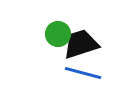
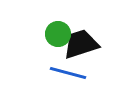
blue line: moved 15 px left
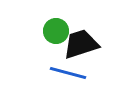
green circle: moved 2 px left, 3 px up
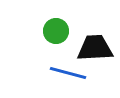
black trapezoid: moved 14 px right, 4 px down; rotated 15 degrees clockwise
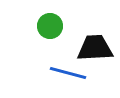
green circle: moved 6 px left, 5 px up
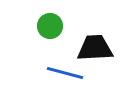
blue line: moved 3 px left
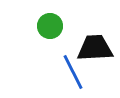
blue line: moved 8 px right, 1 px up; rotated 48 degrees clockwise
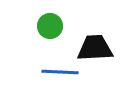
blue line: moved 13 px left; rotated 60 degrees counterclockwise
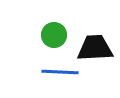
green circle: moved 4 px right, 9 px down
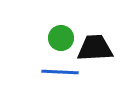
green circle: moved 7 px right, 3 px down
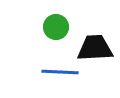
green circle: moved 5 px left, 11 px up
